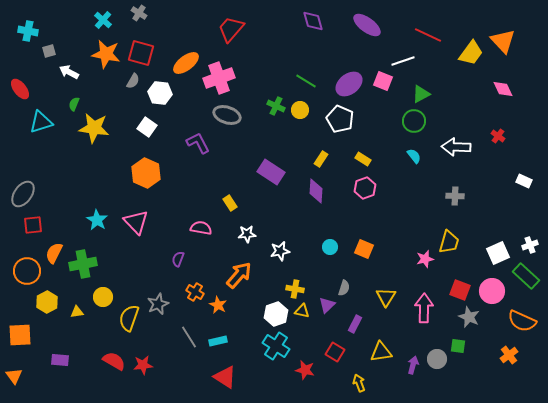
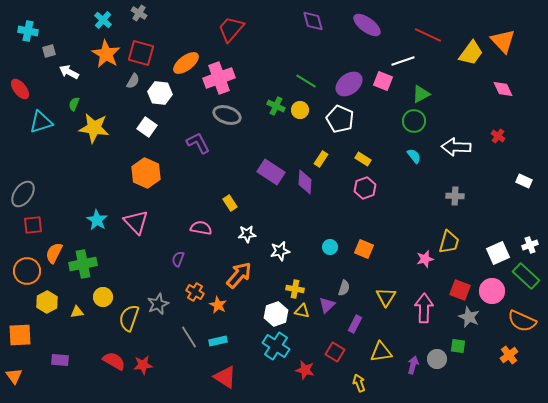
orange star at (106, 54): rotated 20 degrees clockwise
purple diamond at (316, 191): moved 11 px left, 9 px up
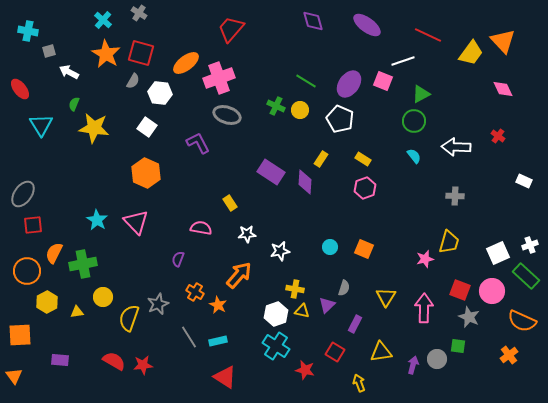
purple ellipse at (349, 84): rotated 16 degrees counterclockwise
cyan triangle at (41, 122): moved 3 px down; rotated 45 degrees counterclockwise
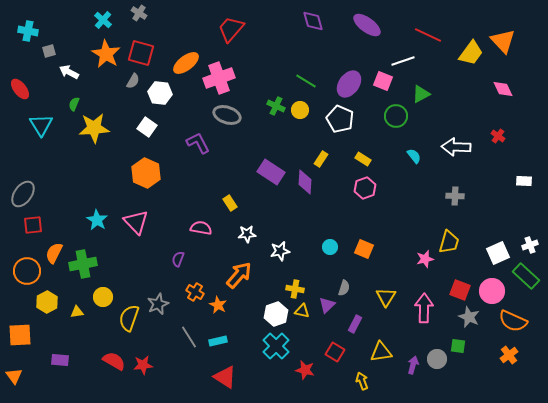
green circle at (414, 121): moved 18 px left, 5 px up
yellow star at (94, 128): rotated 12 degrees counterclockwise
white rectangle at (524, 181): rotated 21 degrees counterclockwise
orange semicircle at (522, 321): moved 9 px left
cyan cross at (276, 346): rotated 12 degrees clockwise
yellow arrow at (359, 383): moved 3 px right, 2 px up
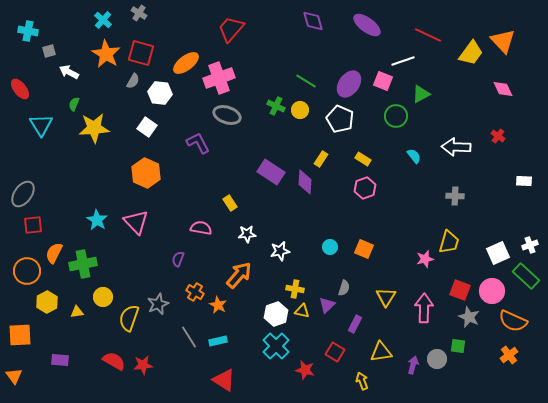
red triangle at (225, 377): moved 1 px left, 3 px down
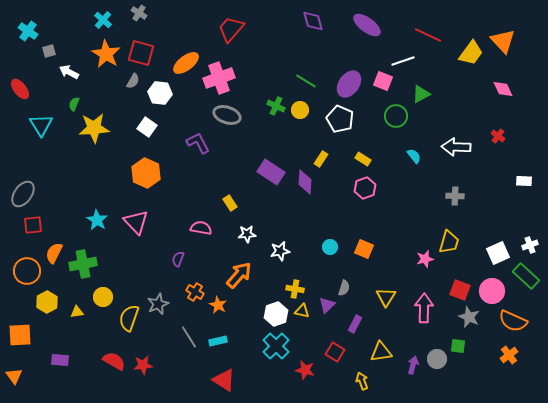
cyan cross at (28, 31): rotated 24 degrees clockwise
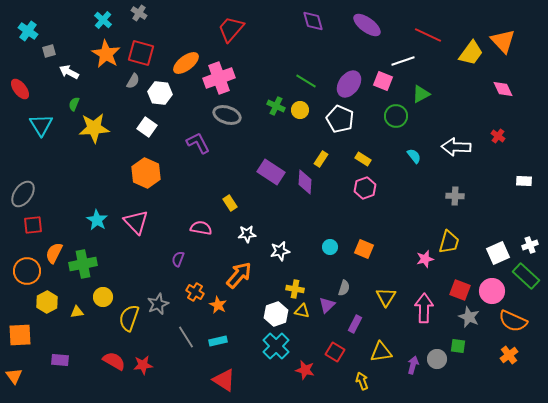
gray line at (189, 337): moved 3 px left
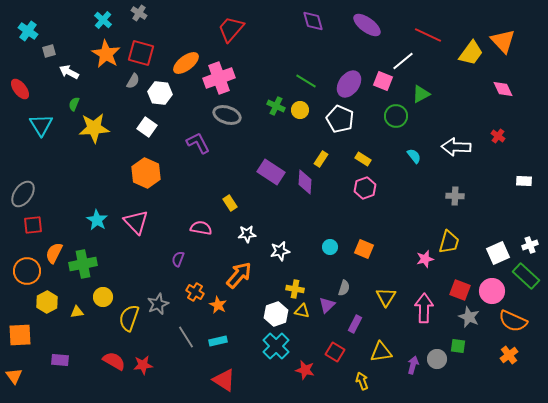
white line at (403, 61): rotated 20 degrees counterclockwise
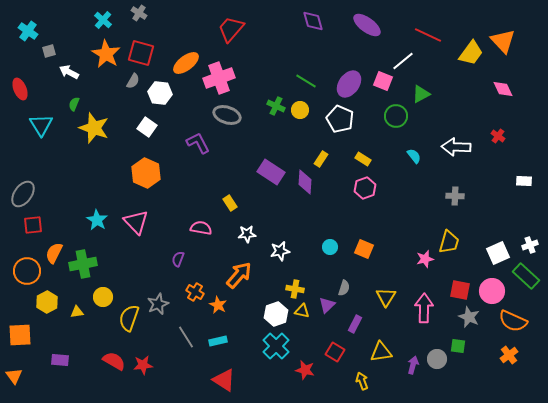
red ellipse at (20, 89): rotated 15 degrees clockwise
yellow star at (94, 128): rotated 24 degrees clockwise
red square at (460, 290): rotated 10 degrees counterclockwise
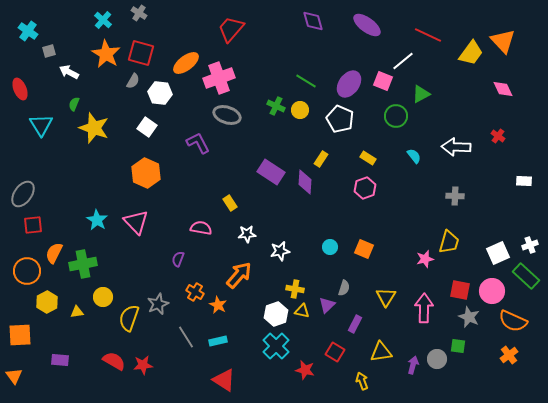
yellow rectangle at (363, 159): moved 5 px right, 1 px up
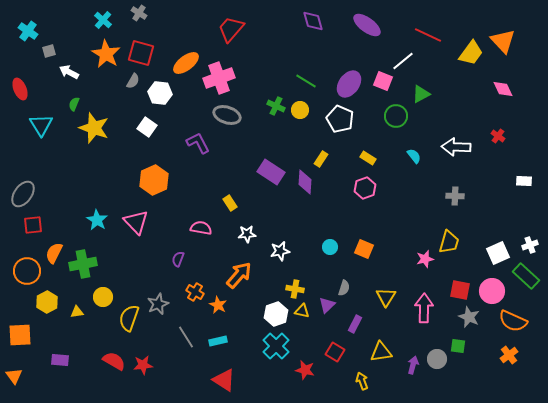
orange hexagon at (146, 173): moved 8 px right, 7 px down; rotated 12 degrees clockwise
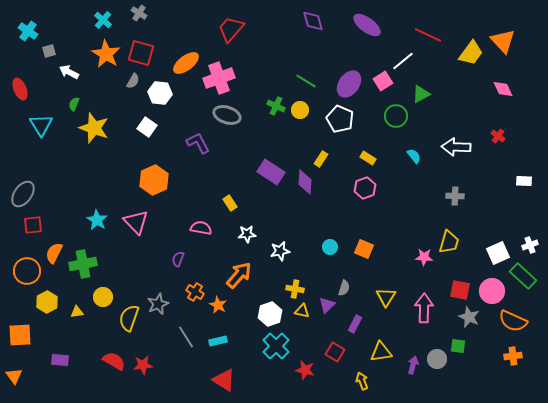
pink square at (383, 81): rotated 36 degrees clockwise
pink star at (425, 259): moved 1 px left, 2 px up; rotated 18 degrees clockwise
green rectangle at (526, 276): moved 3 px left
white hexagon at (276, 314): moved 6 px left
orange cross at (509, 355): moved 4 px right, 1 px down; rotated 30 degrees clockwise
